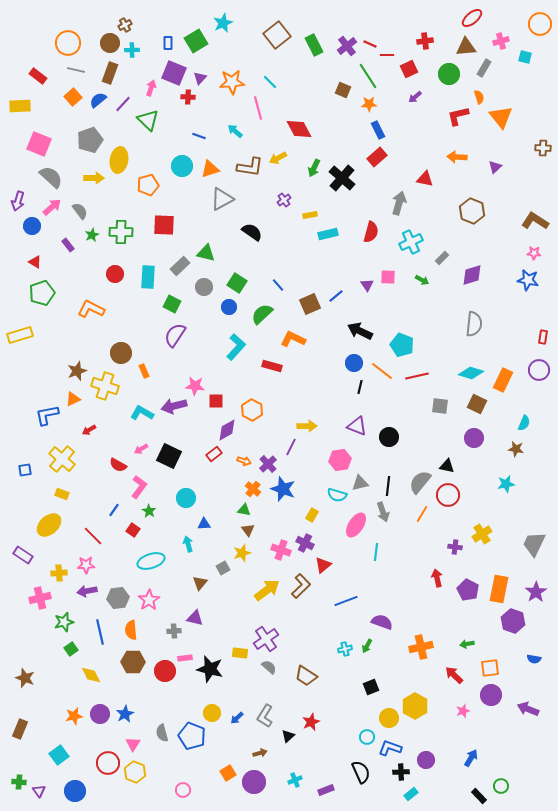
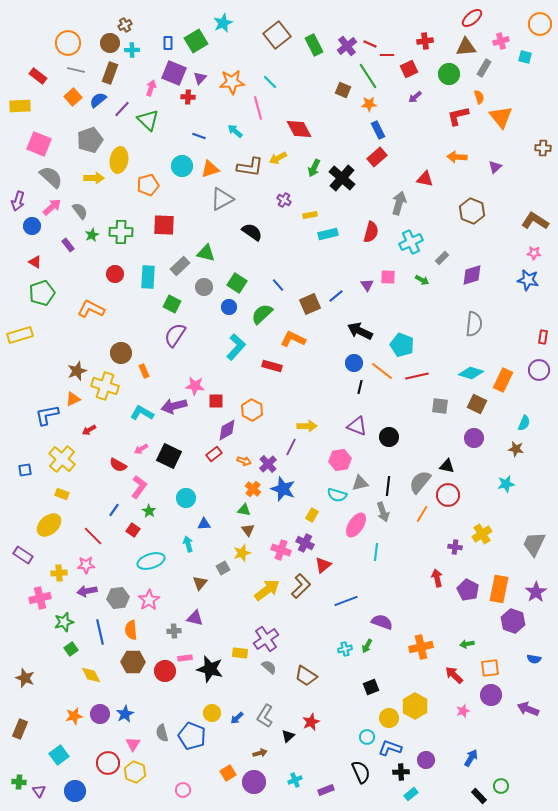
purple line at (123, 104): moved 1 px left, 5 px down
purple cross at (284, 200): rotated 24 degrees counterclockwise
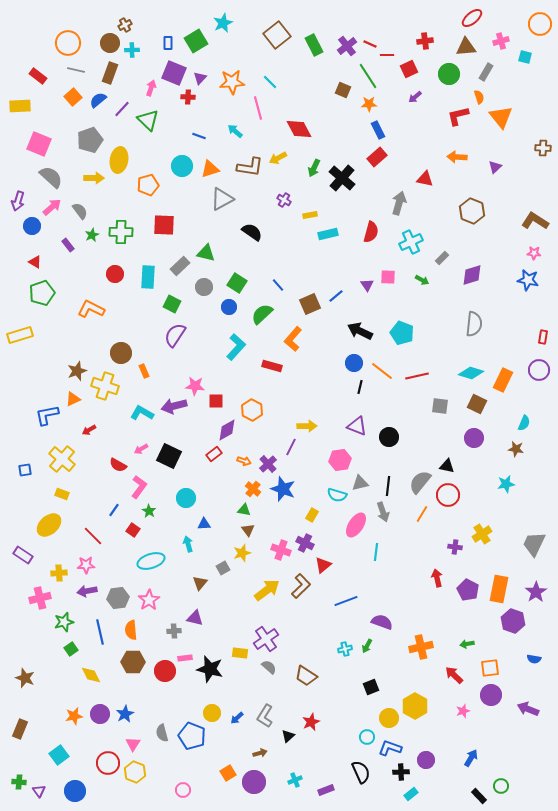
gray rectangle at (484, 68): moved 2 px right, 4 px down
orange L-shape at (293, 339): rotated 75 degrees counterclockwise
cyan pentagon at (402, 345): moved 12 px up
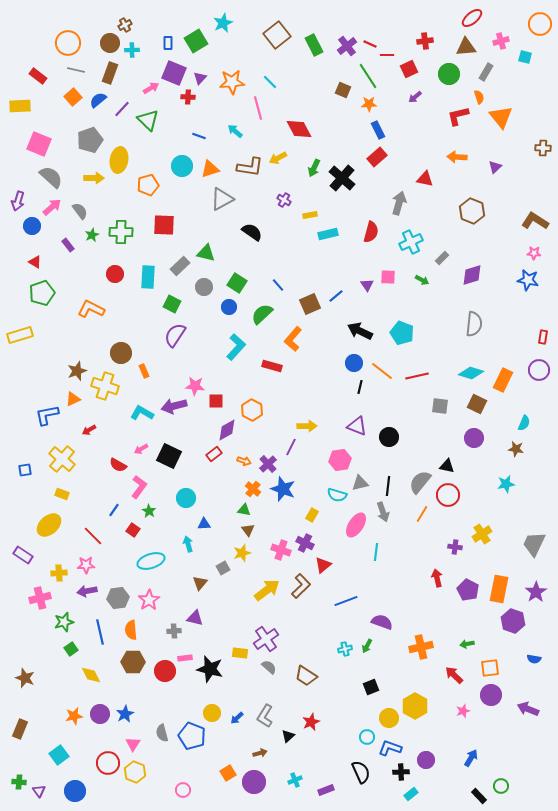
pink arrow at (151, 88): rotated 42 degrees clockwise
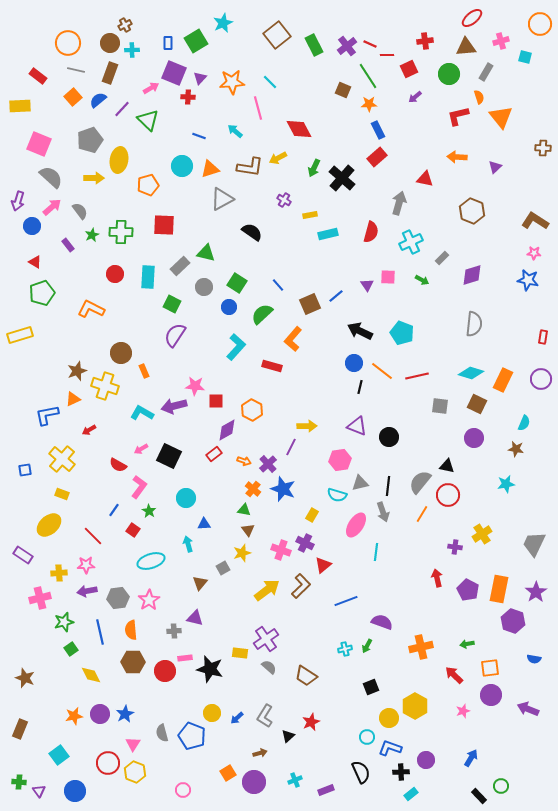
purple circle at (539, 370): moved 2 px right, 9 px down
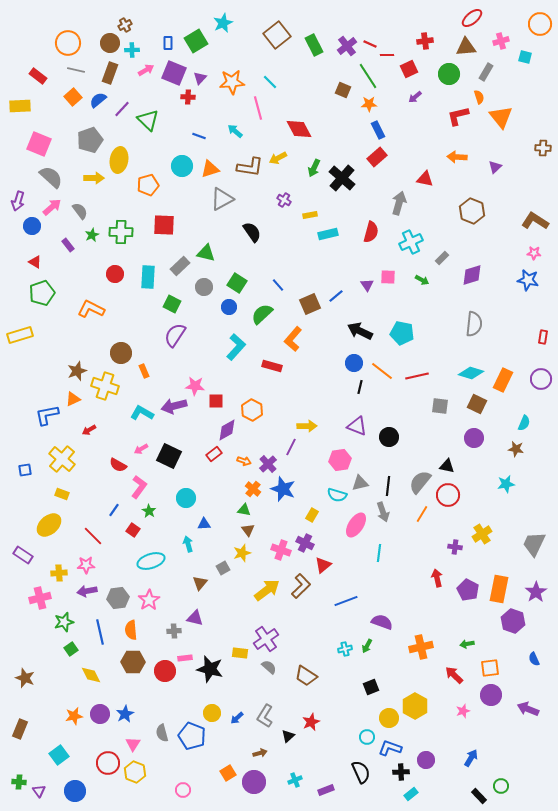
pink arrow at (151, 88): moved 5 px left, 18 px up
black semicircle at (252, 232): rotated 20 degrees clockwise
cyan pentagon at (402, 333): rotated 10 degrees counterclockwise
cyan line at (376, 552): moved 3 px right, 1 px down
blue semicircle at (534, 659): rotated 56 degrees clockwise
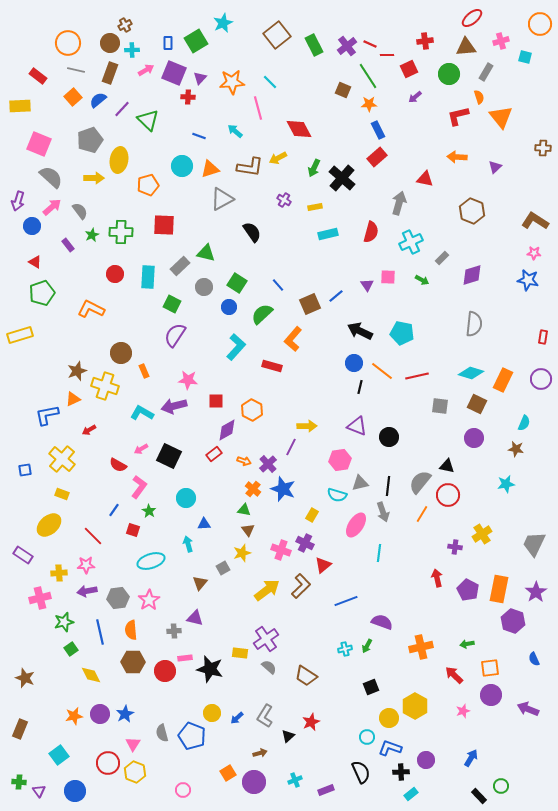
yellow rectangle at (310, 215): moved 5 px right, 8 px up
pink star at (195, 386): moved 7 px left, 6 px up
red square at (133, 530): rotated 16 degrees counterclockwise
